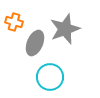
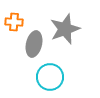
orange cross: rotated 12 degrees counterclockwise
gray ellipse: moved 1 px left, 1 px down; rotated 10 degrees counterclockwise
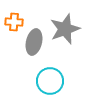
gray ellipse: moved 2 px up
cyan circle: moved 4 px down
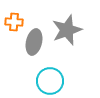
gray star: moved 2 px right, 1 px down
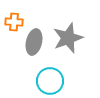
gray star: moved 1 px right, 8 px down
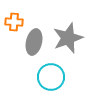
cyan circle: moved 1 px right, 4 px up
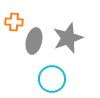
gray ellipse: moved 1 px up
cyan circle: moved 1 px right, 2 px down
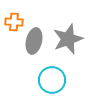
gray star: moved 1 px down
cyan circle: moved 1 px down
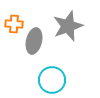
orange cross: moved 2 px down
gray star: moved 13 px up
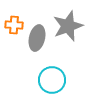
orange cross: moved 1 px down
gray ellipse: moved 3 px right, 3 px up
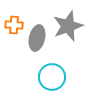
cyan circle: moved 3 px up
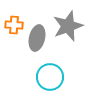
cyan circle: moved 2 px left
